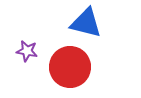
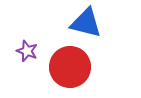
purple star: rotated 10 degrees clockwise
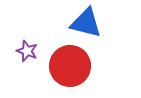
red circle: moved 1 px up
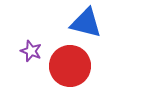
purple star: moved 4 px right
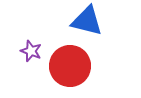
blue triangle: moved 1 px right, 2 px up
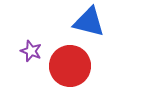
blue triangle: moved 2 px right, 1 px down
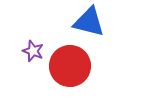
purple star: moved 2 px right
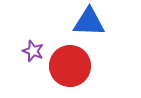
blue triangle: rotated 12 degrees counterclockwise
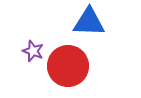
red circle: moved 2 px left
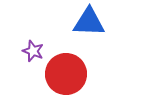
red circle: moved 2 px left, 8 px down
